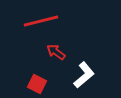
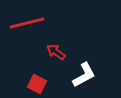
red line: moved 14 px left, 2 px down
white L-shape: rotated 12 degrees clockwise
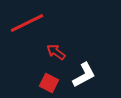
red line: rotated 12 degrees counterclockwise
red square: moved 12 px right, 1 px up
